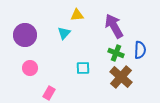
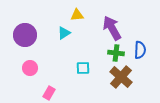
purple arrow: moved 2 px left, 2 px down
cyan triangle: rotated 16 degrees clockwise
green cross: rotated 14 degrees counterclockwise
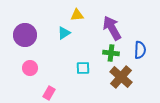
green cross: moved 5 px left
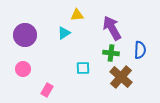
pink circle: moved 7 px left, 1 px down
pink rectangle: moved 2 px left, 3 px up
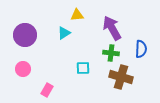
blue semicircle: moved 1 px right, 1 px up
brown cross: rotated 25 degrees counterclockwise
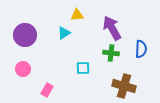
brown cross: moved 3 px right, 9 px down
